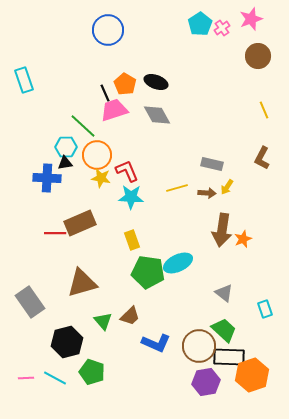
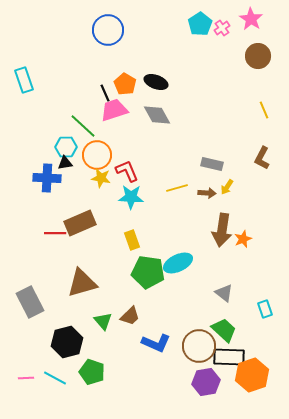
pink star at (251, 19): rotated 20 degrees counterclockwise
gray rectangle at (30, 302): rotated 8 degrees clockwise
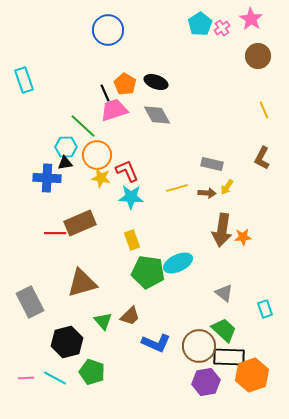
orange star at (243, 239): moved 2 px up; rotated 18 degrees clockwise
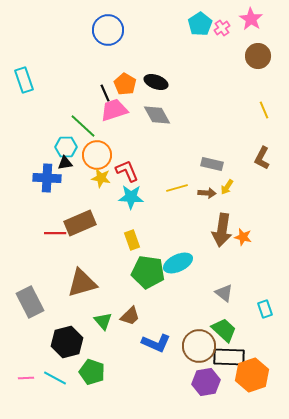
orange star at (243, 237): rotated 18 degrees clockwise
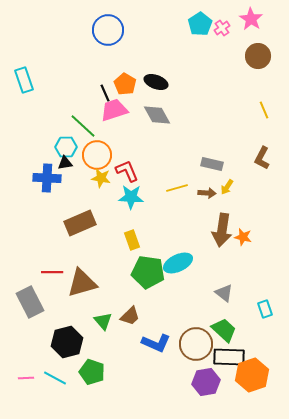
red line at (55, 233): moved 3 px left, 39 px down
brown circle at (199, 346): moved 3 px left, 2 px up
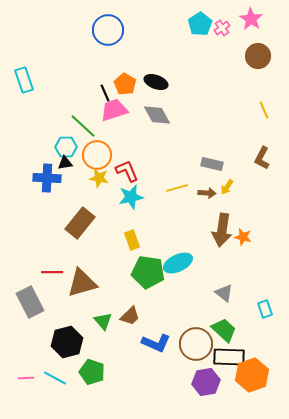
yellow star at (101, 178): moved 2 px left
cyan star at (131, 197): rotated 15 degrees counterclockwise
brown rectangle at (80, 223): rotated 28 degrees counterclockwise
